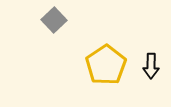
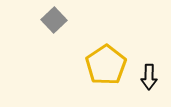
black arrow: moved 2 px left, 11 px down
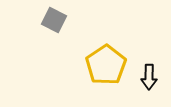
gray square: rotated 20 degrees counterclockwise
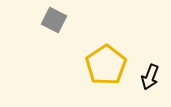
black arrow: moved 1 px right; rotated 20 degrees clockwise
